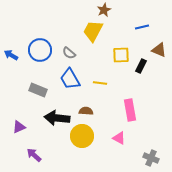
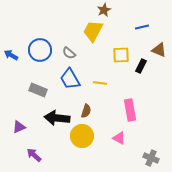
brown semicircle: rotated 104 degrees clockwise
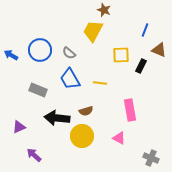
brown star: rotated 24 degrees counterclockwise
blue line: moved 3 px right, 3 px down; rotated 56 degrees counterclockwise
brown semicircle: rotated 56 degrees clockwise
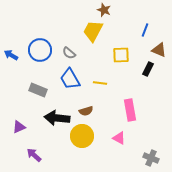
black rectangle: moved 7 px right, 3 px down
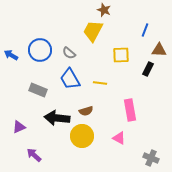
brown triangle: rotated 21 degrees counterclockwise
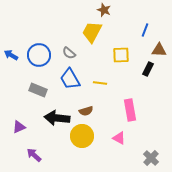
yellow trapezoid: moved 1 px left, 1 px down
blue circle: moved 1 px left, 5 px down
gray cross: rotated 21 degrees clockwise
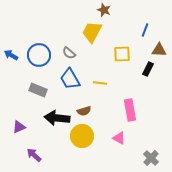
yellow square: moved 1 px right, 1 px up
brown semicircle: moved 2 px left
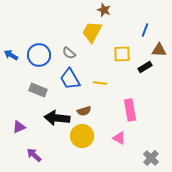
black rectangle: moved 3 px left, 2 px up; rotated 32 degrees clockwise
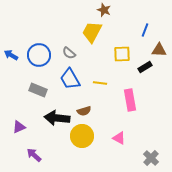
pink rectangle: moved 10 px up
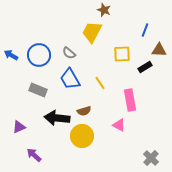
yellow line: rotated 48 degrees clockwise
pink triangle: moved 13 px up
